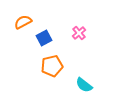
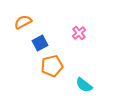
blue square: moved 4 px left, 5 px down
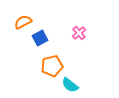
blue square: moved 5 px up
cyan semicircle: moved 14 px left
